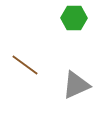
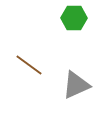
brown line: moved 4 px right
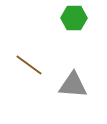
gray triangle: moved 3 px left; rotated 28 degrees clockwise
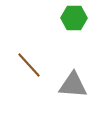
brown line: rotated 12 degrees clockwise
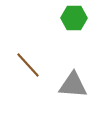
brown line: moved 1 px left
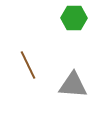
brown line: rotated 16 degrees clockwise
